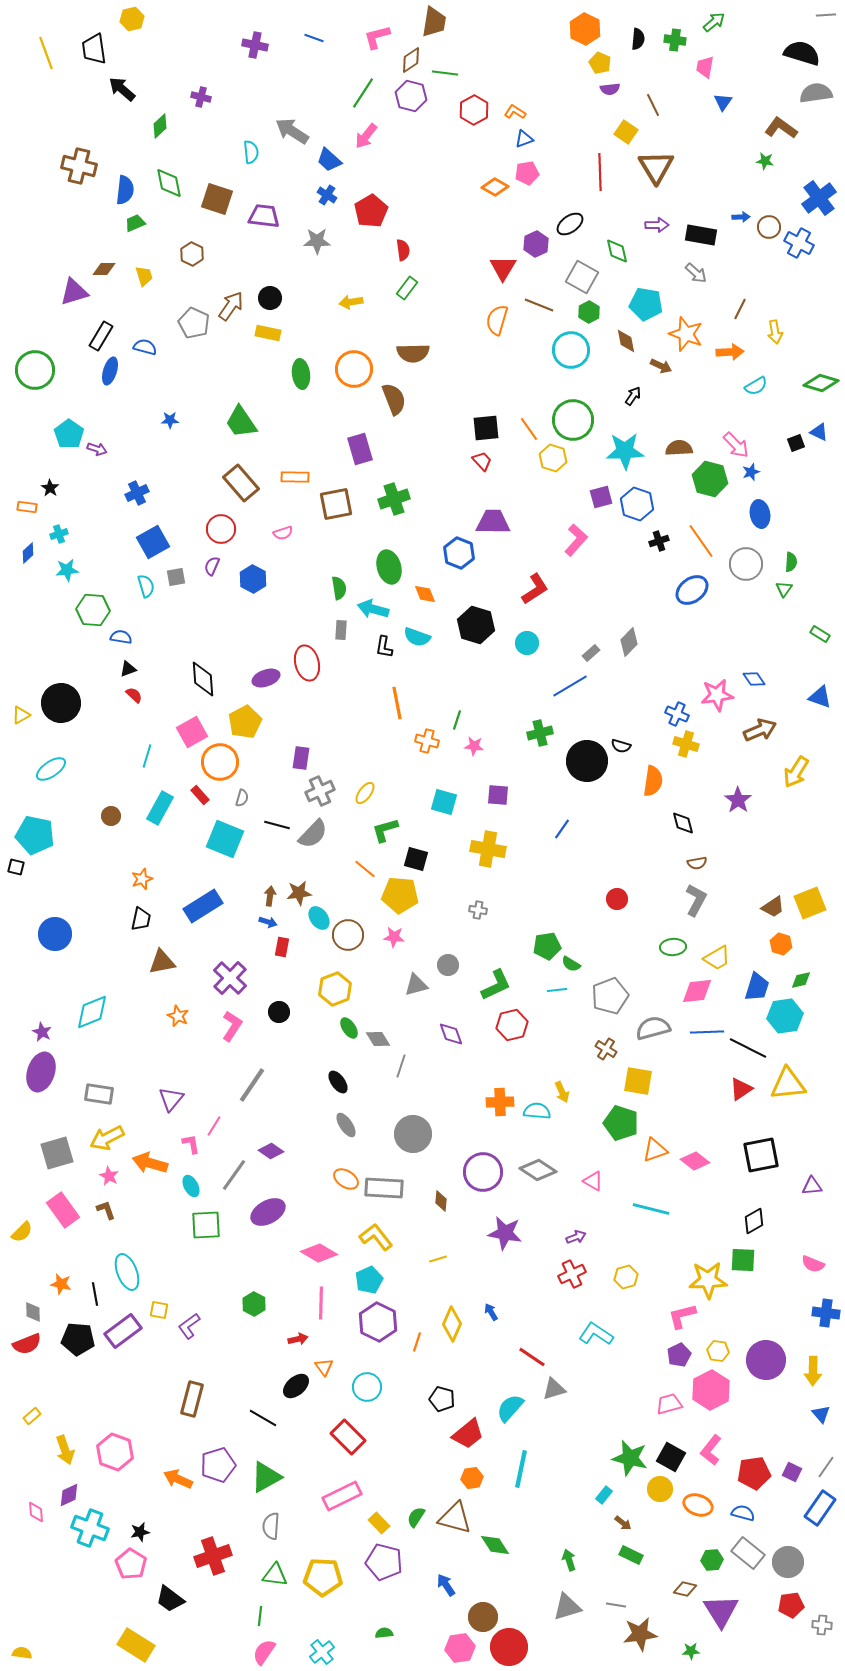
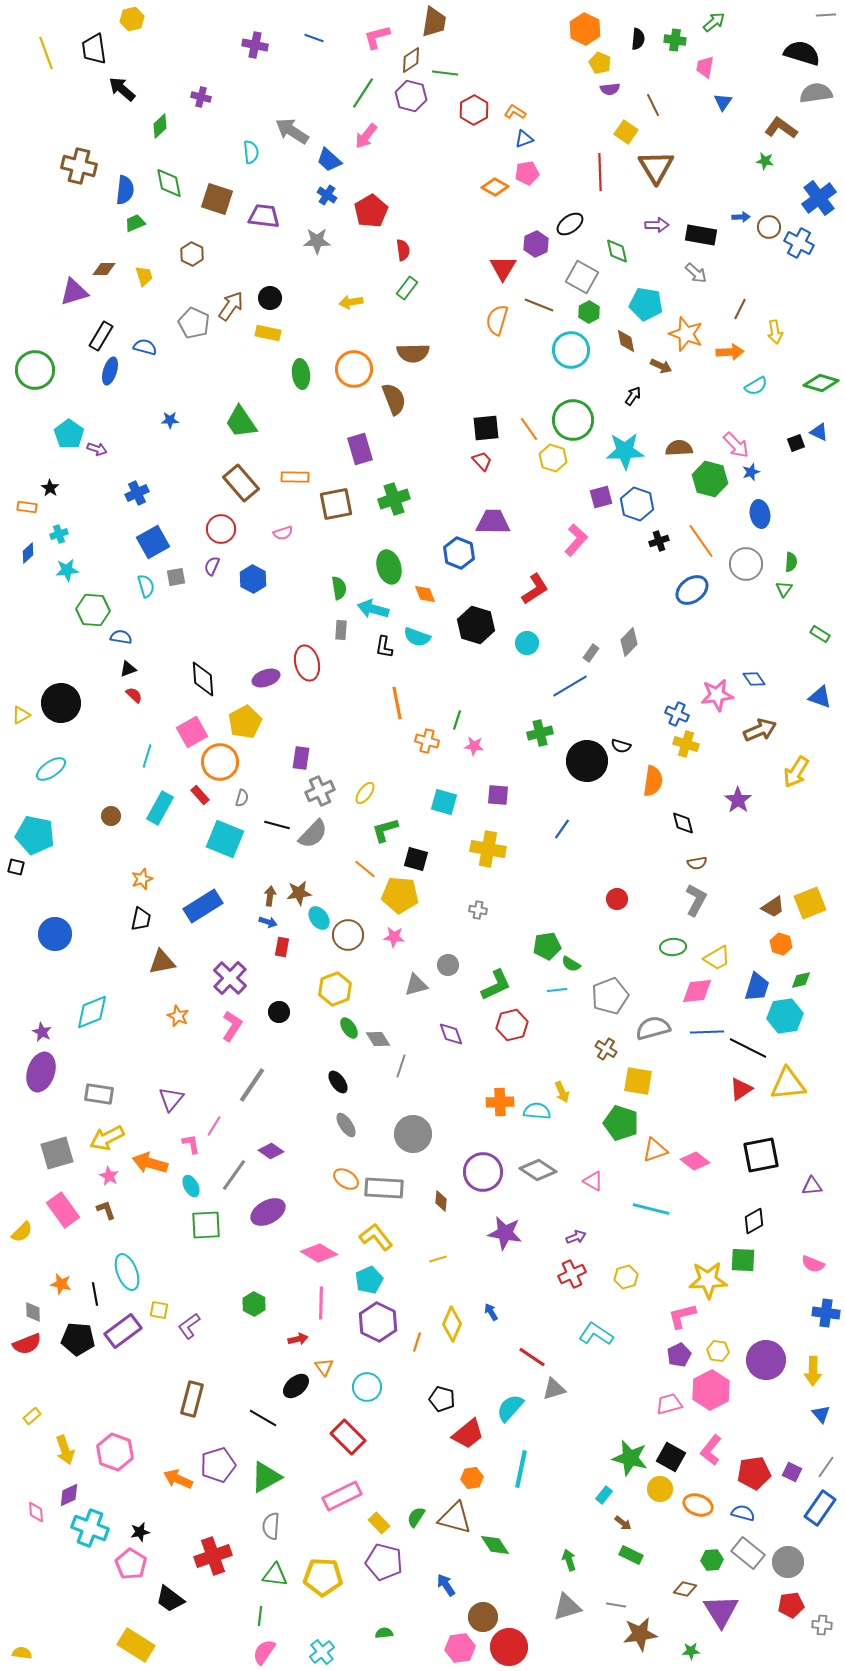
gray rectangle at (591, 653): rotated 12 degrees counterclockwise
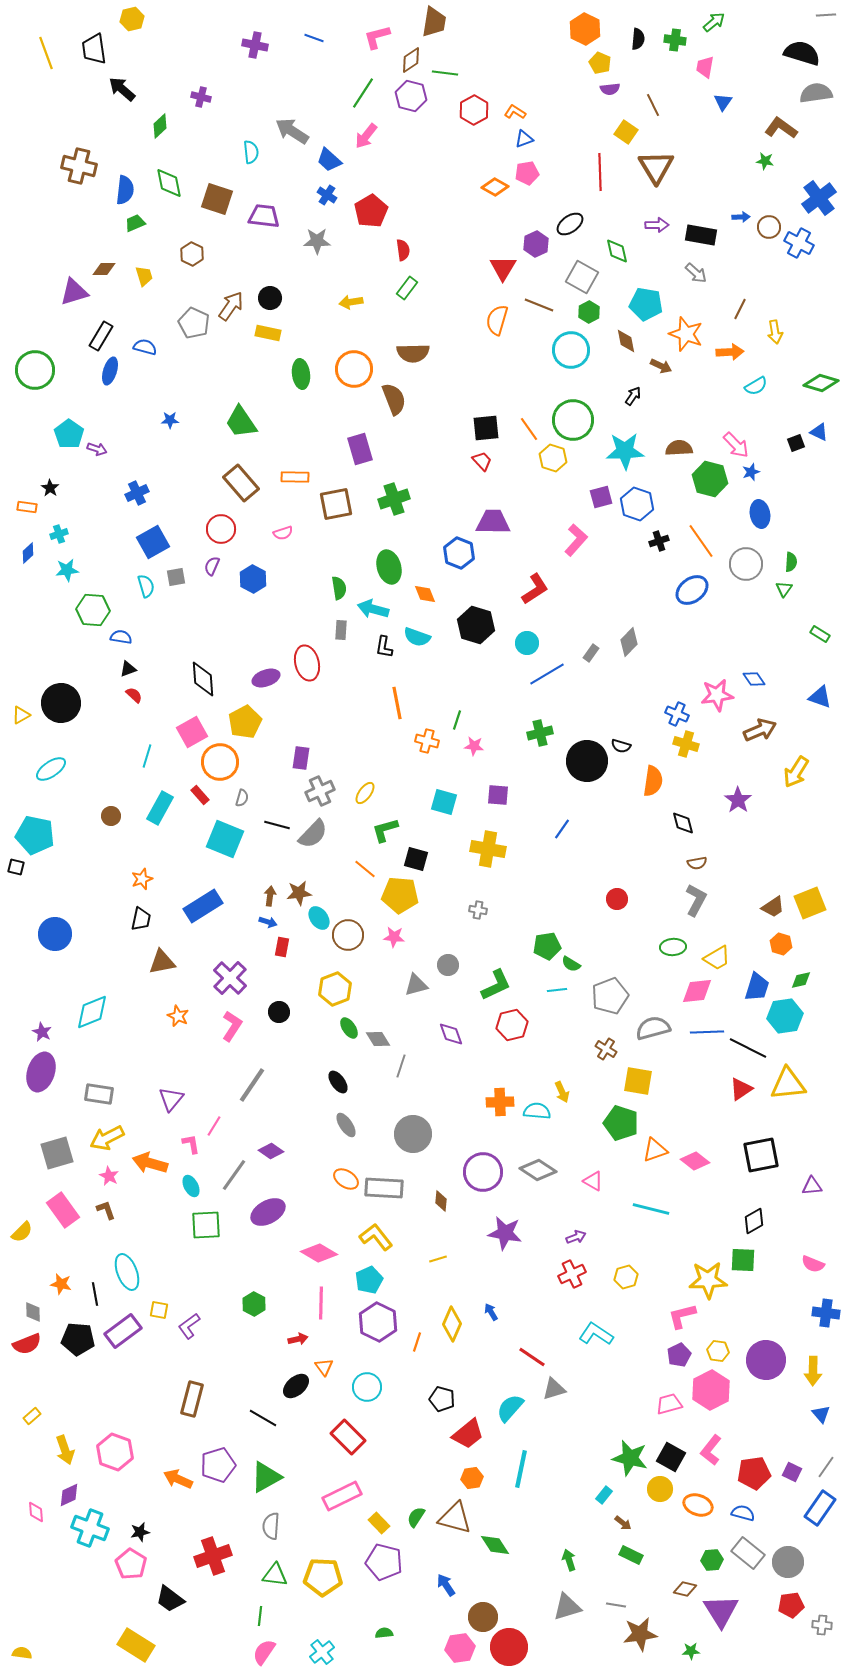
blue line at (570, 686): moved 23 px left, 12 px up
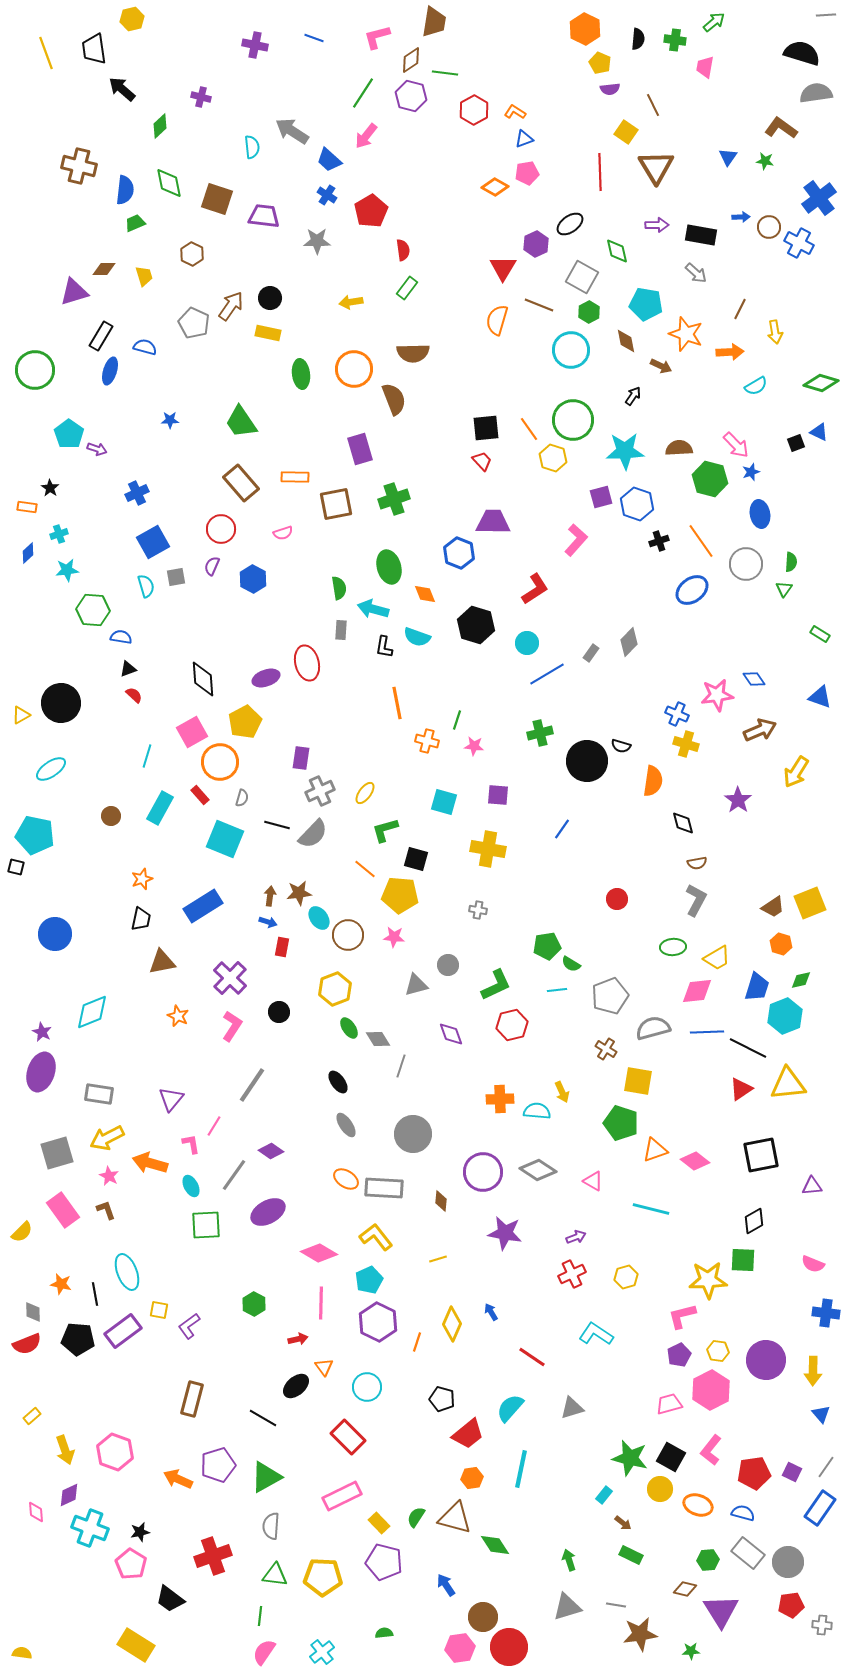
blue triangle at (723, 102): moved 5 px right, 55 px down
cyan semicircle at (251, 152): moved 1 px right, 5 px up
cyan hexagon at (785, 1016): rotated 12 degrees counterclockwise
orange cross at (500, 1102): moved 3 px up
gray triangle at (554, 1389): moved 18 px right, 19 px down
green hexagon at (712, 1560): moved 4 px left
